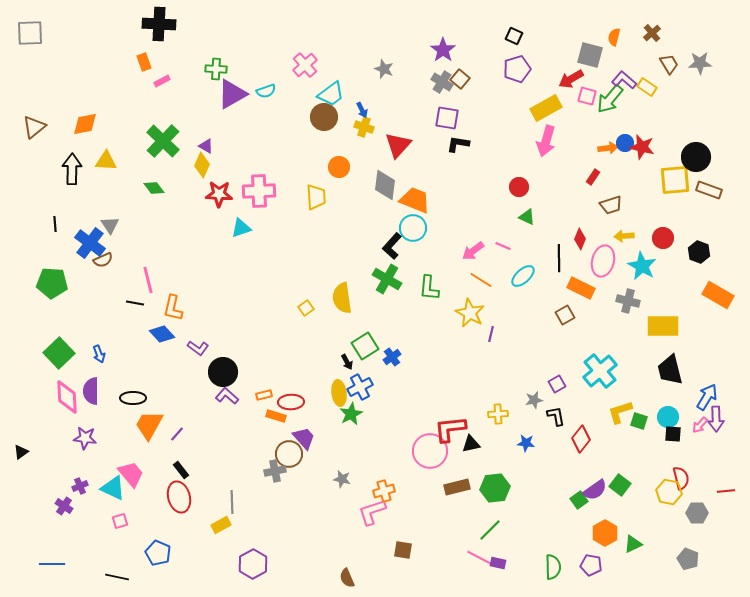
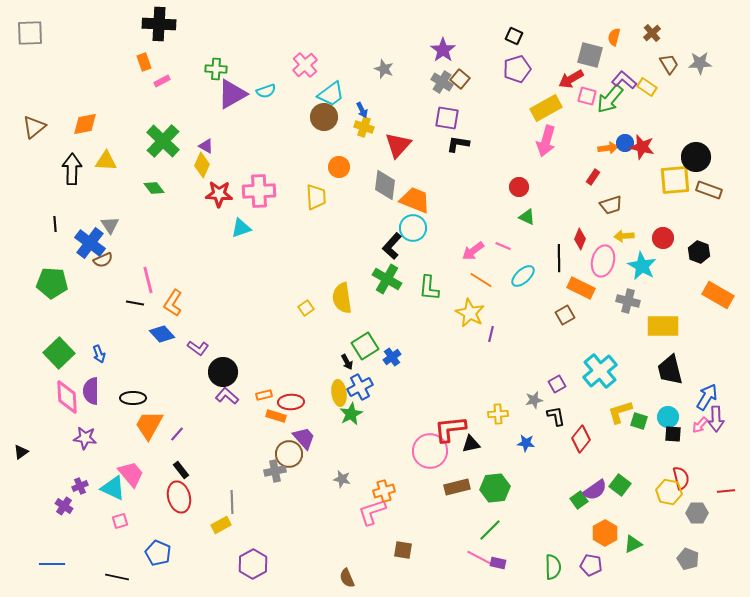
orange L-shape at (173, 308): moved 5 px up; rotated 20 degrees clockwise
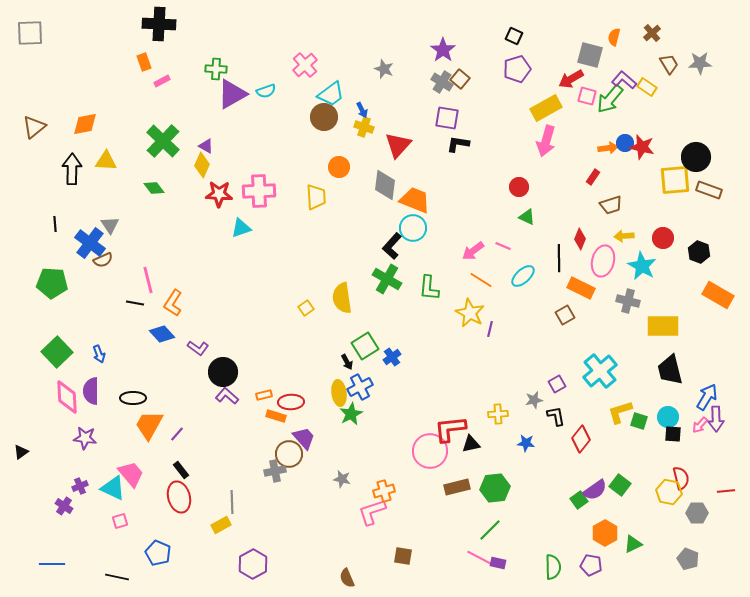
purple line at (491, 334): moved 1 px left, 5 px up
green square at (59, 353): moved 2 px left, 1 px up
brown square at (403, 550): moved 6 px down
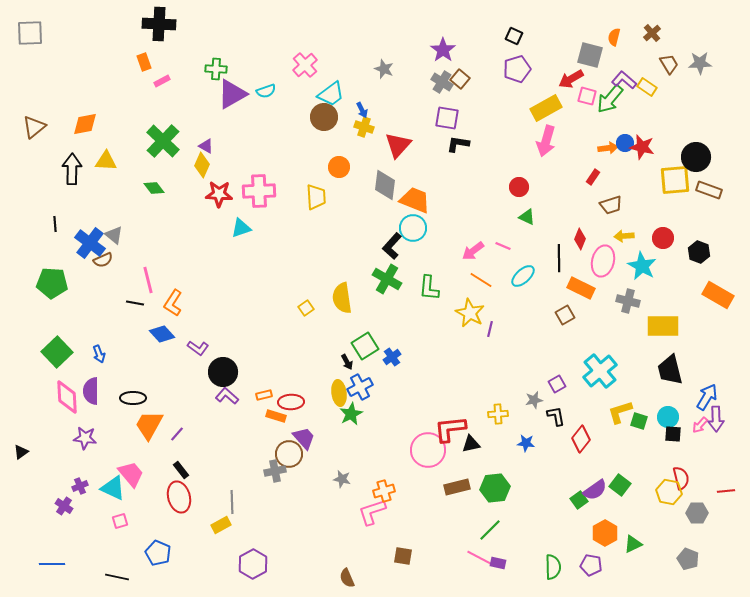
gray triangle at (110, 225): moved 4 px right, 10 px down; rotated 18 degrees counterclockwise
pink circle at (430, 451): moved 2 px left, 1 px up
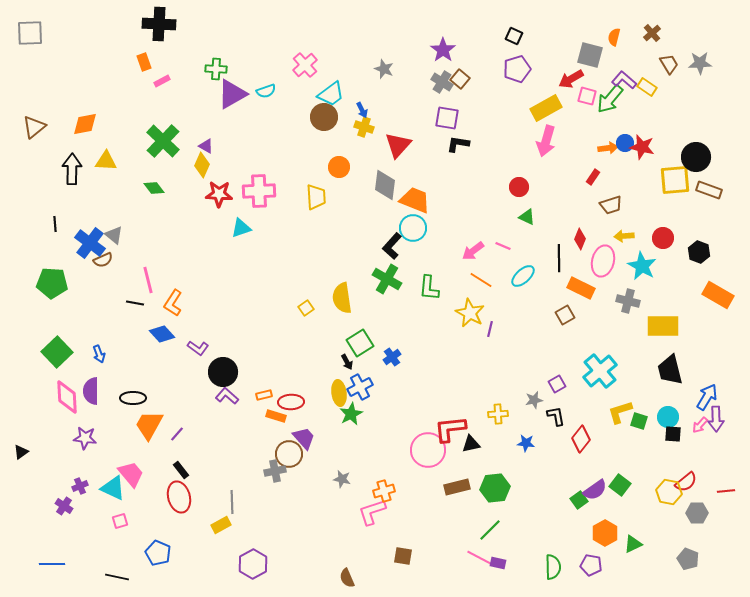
green square at (365, 346): moved 5 px left, 3 px up
red semicircle at (681, 478): moved 5 px right, 4 px down; rotated 65 degrees clockwise
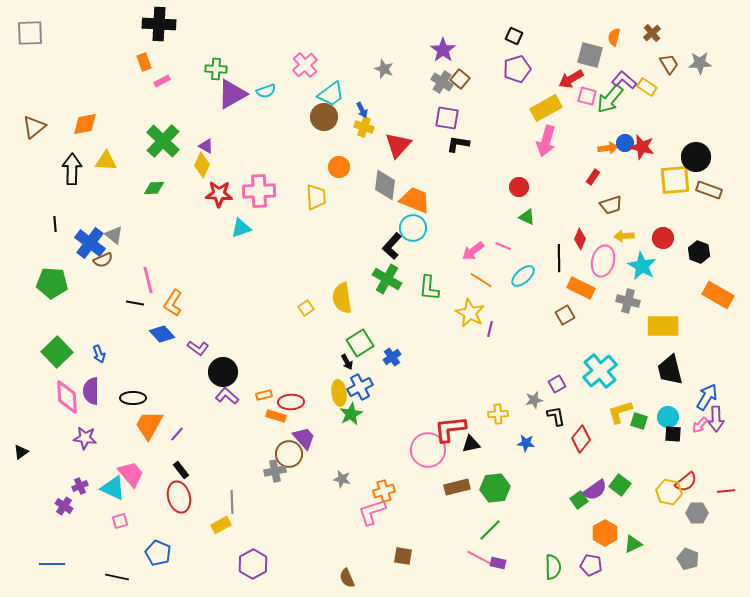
green diamond at (154, 188): rotated 55 degrees counterclockwise
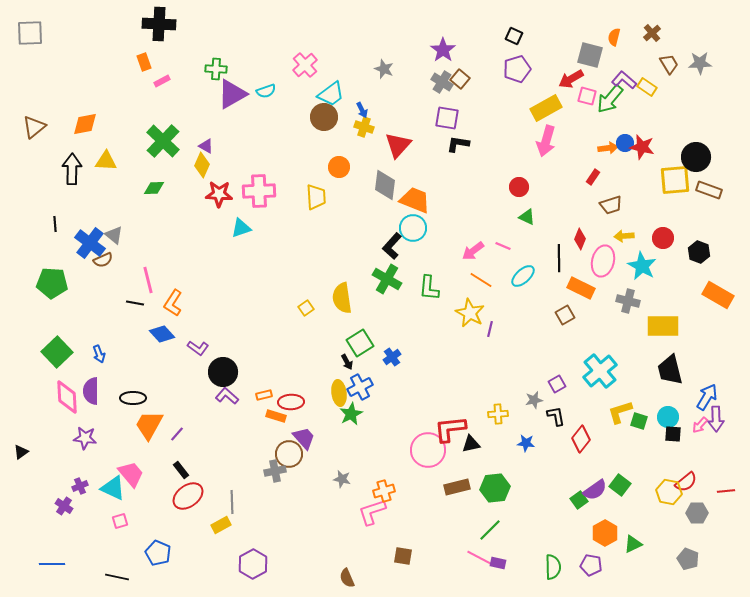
red ellipse at (179, 497): moved 9 px right, 1 px up; rotated 68 degrees clockwise
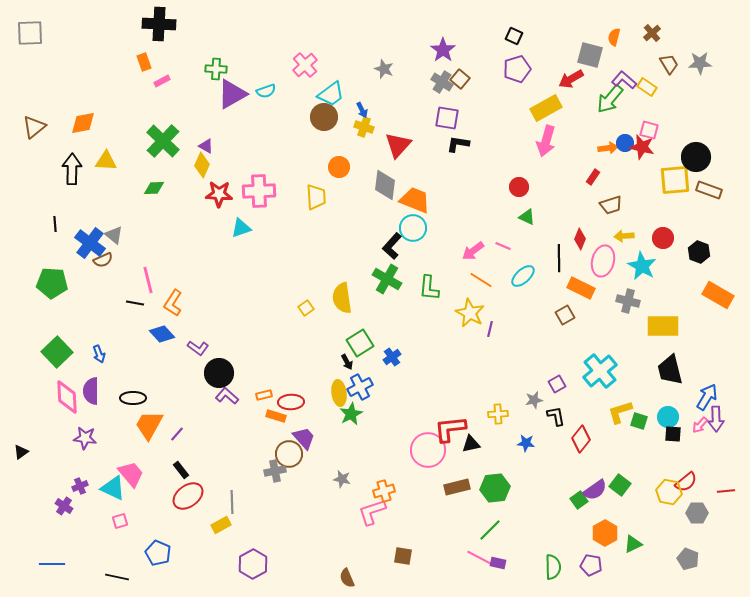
pink square at (587, 96): moved 62 px right, 34 px down
orange diamond at (85, 124): moved 2 px left, 1 px up
black circle at (223, 372): moved 4 px left, 1 px down
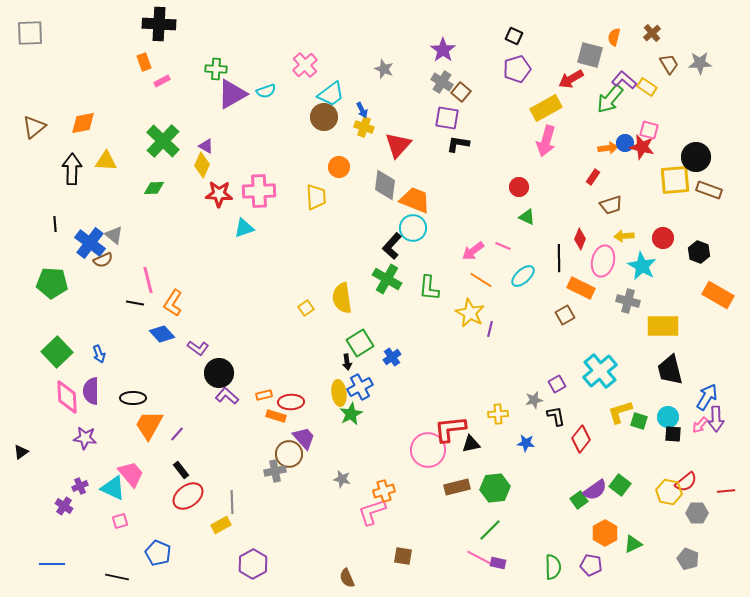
brown square at (460, 79): moved 1 px right, 13 px down
cyan triangle at (241, 228): moved 3 px right
black arrow at (347, 362): rotated 21 degrees clockwise
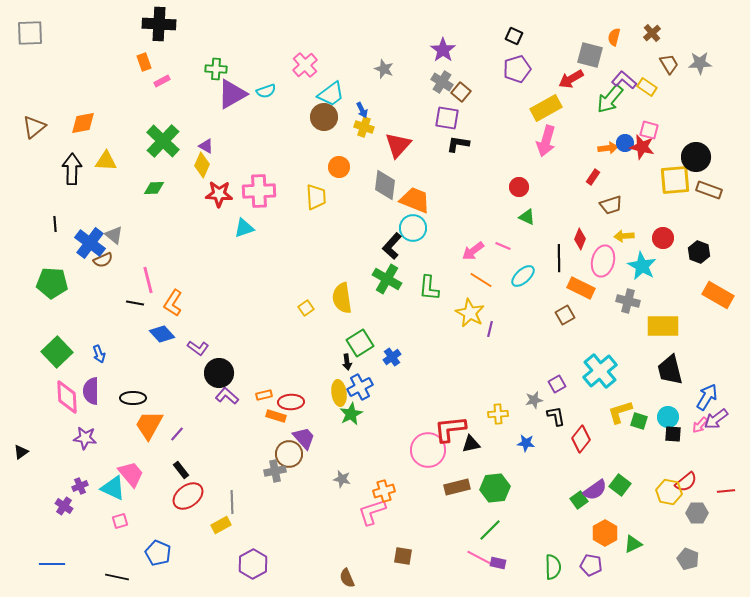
purple arrow at (716, 419): rotated 55 degrees clockwise
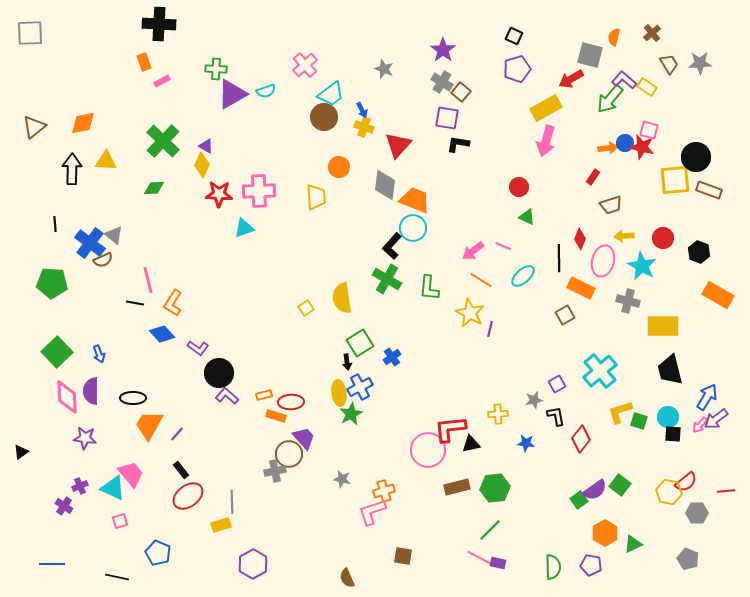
yellow rectangle at (221, 525): rotated 12 degrees clockwise
